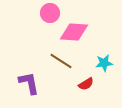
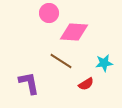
pink circle: moved 1 px left
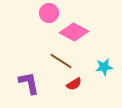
pink diamond: rotated 24 degrees clockwise
cyan star: moved 4 px down
red semicircle: moved 12 px left
